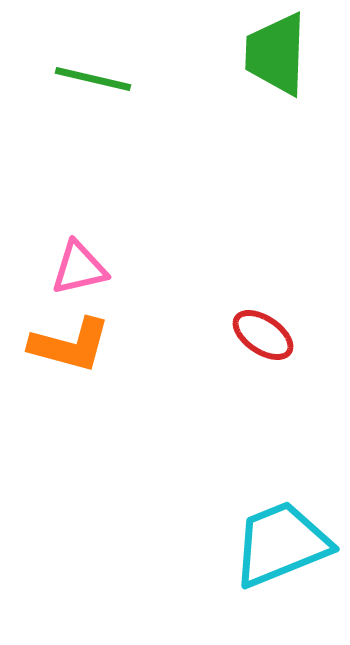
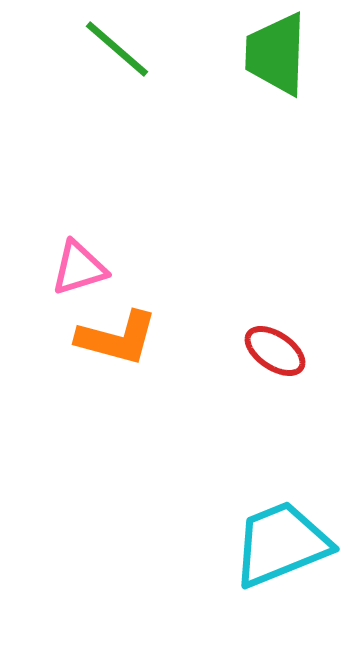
green line: moved 24 px right, 30 px up; rotated 28 degrees clockwise
pink triangle: rotated 4 degrees counterclockwise
red ellipse: moved 12 px right, 16 px down
orange L-shape: moved 47 px right, 7 px up
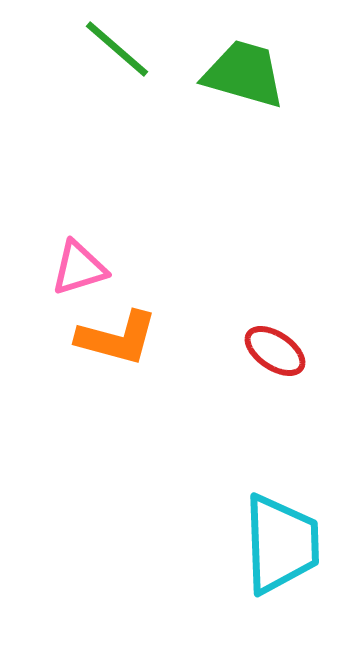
green trapezoid: moved 32 px left, 20 px down; rotated 104 degrees clockwise
cyan trapezoid: rotated 110 degrees clockwise
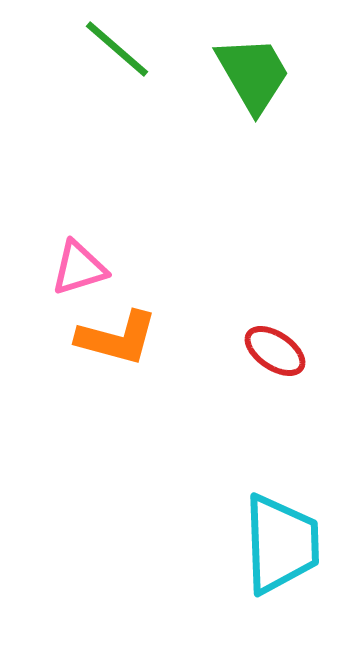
green trapezoid: moved 9 px right; rotated 44 degrees clockwise
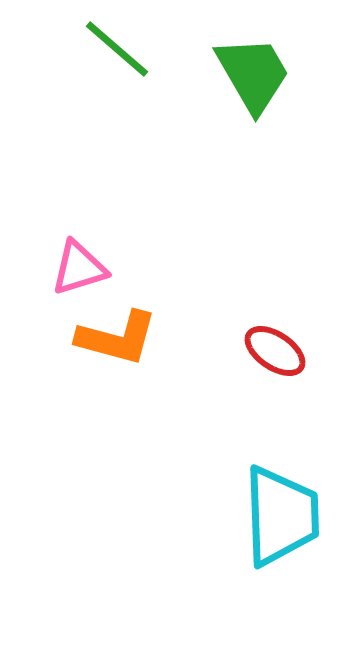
cyan trapezoid: moved 28 px up
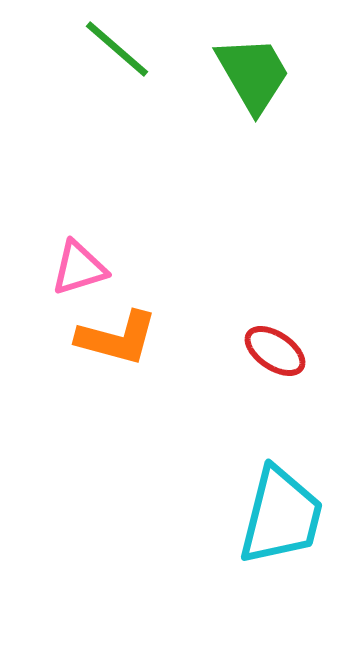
cyan trapezoid: rotated 16 degrees clockwise
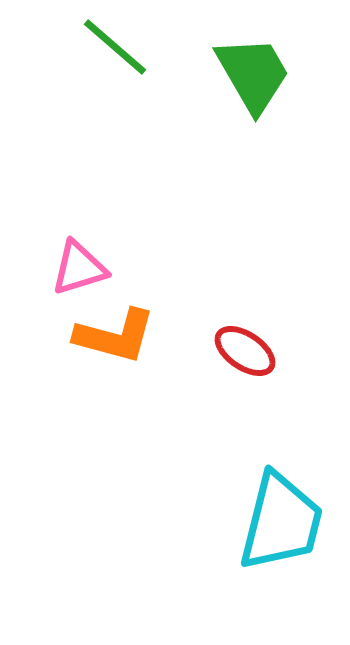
green line: moved 2 px left, 2 px up
orange L-shape: moved 2 px left, 2 px up
red ellipse: moved 30 px left
cyan trapezoid: moved 6 px down
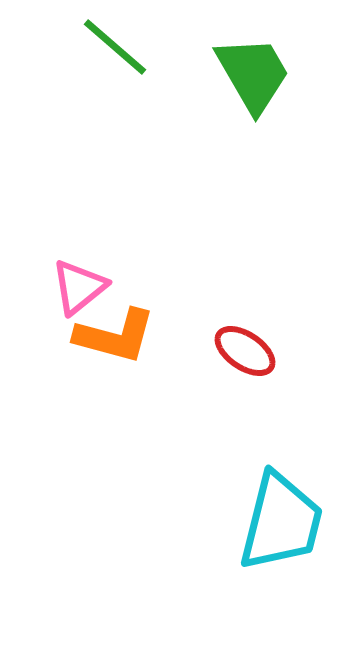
pink triangle: moved 19 px down; rotated 22 degrees counterclockwise
